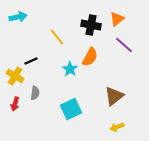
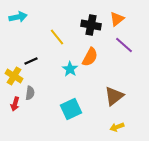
yellow cross: moved 1 px left
gray semicircle: moved 5 px left
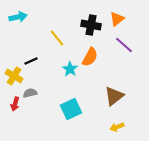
yellow line: moved 1 px down
gray semicircle: rotated 112 degrees counterclockwise
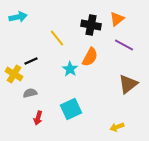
purple line: rotated 12 degrees counterclockwise
yellow cross: moved 2 px up
brown triangle: moved 14 px right, 12 px up
red arrow: moved 23 px right, 14 px down
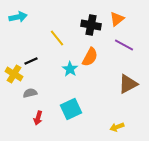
brown triangle: rotated 10 degrees clockwise
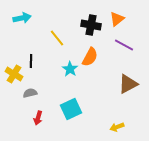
cyan arrow: moved 4 px right, 1 px down
black line: rotated 64 degrees counterclockwise
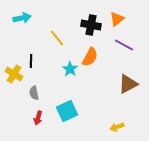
gray semicircle: moved 4 px right; rotated 88 degrees counterclockwise
cyan square: moved 4 px left, 2 px down
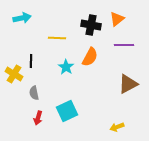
yellow line: rotated 48 degrees counterclockwise
purple line: rotated 30 degrees counterclockwise
cyan star: moved 4 px left, 2 px up
